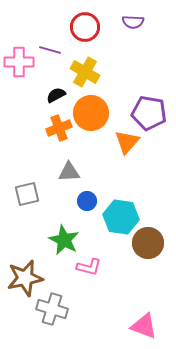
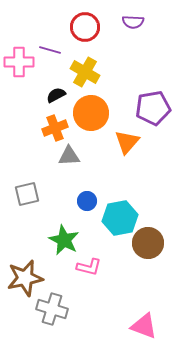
purple pentagon: moved 4 px right, 5 px up; rotated 20 degrees counterclockwise
orange cross: moved 4 px left
gray triangle: moved 16 px up
cyan hexagon: moved 1 px left, 1 px down; rotated 20 degrees counterclockwise
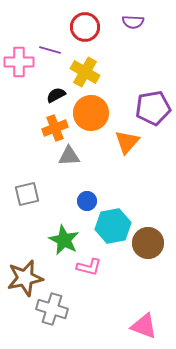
cyan hexagon: moved 7 px left, 8 px down
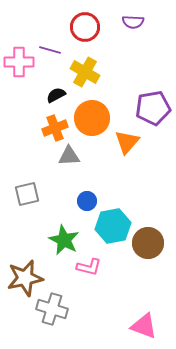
orange circle: moved 1 px right, 5 px down
